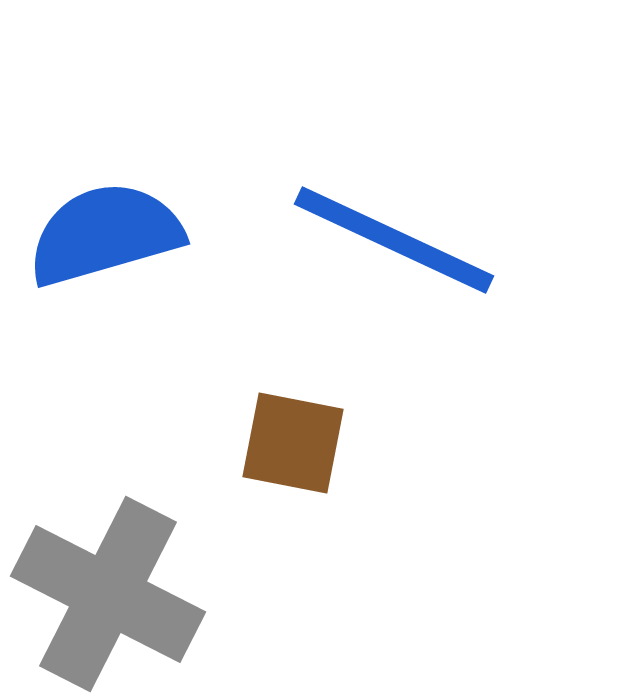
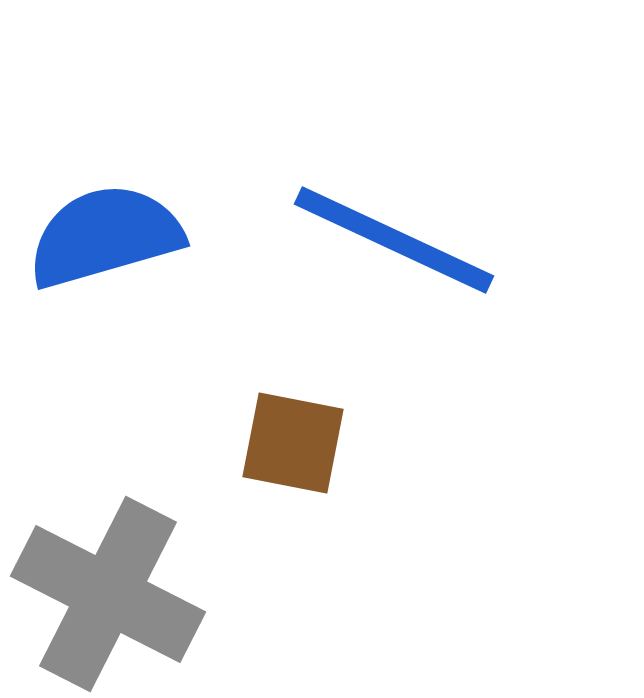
blue semicircle: moved 2 px down
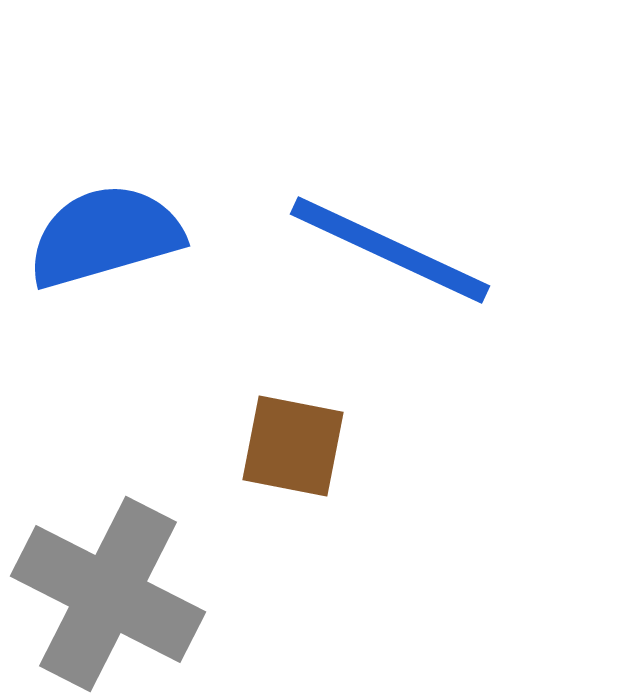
blue line: moved 4 px left, 10 px down
brown square: moved 3 px down
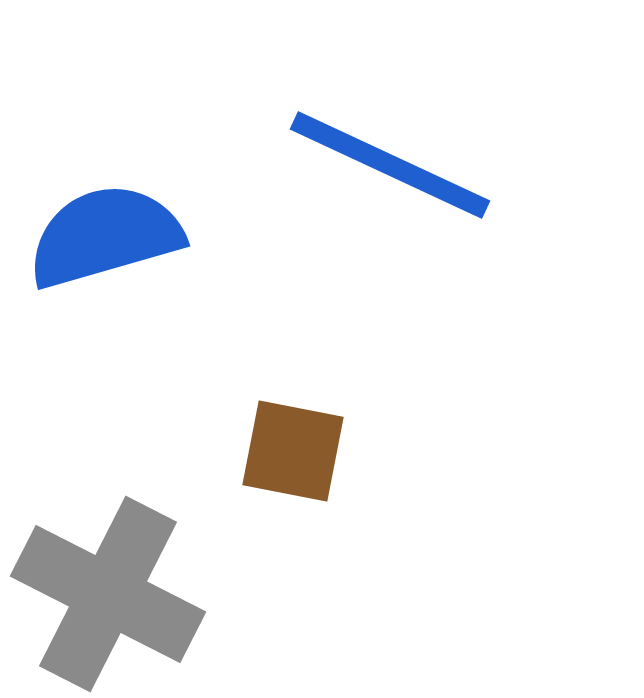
blue line: moved 85 px up
brown square: moved 5 px down
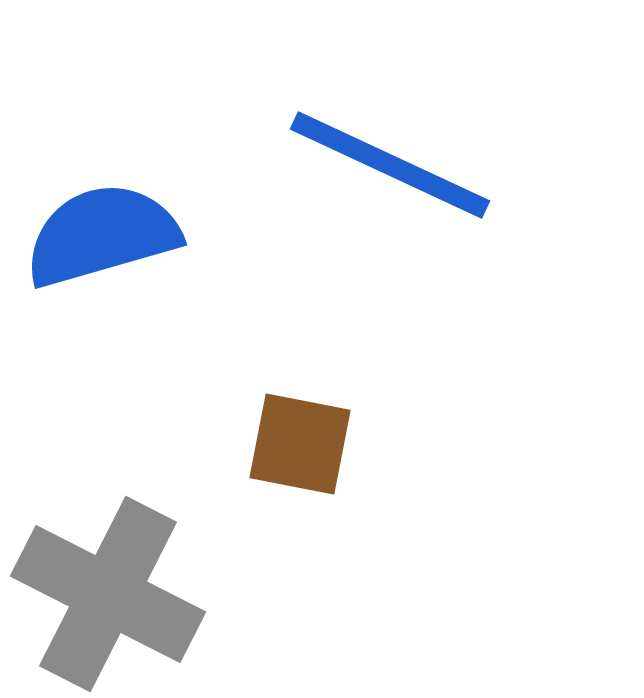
blue semicircle: moved 3 px left, 1 px up
brown square: moved 7 px right, 7 px up
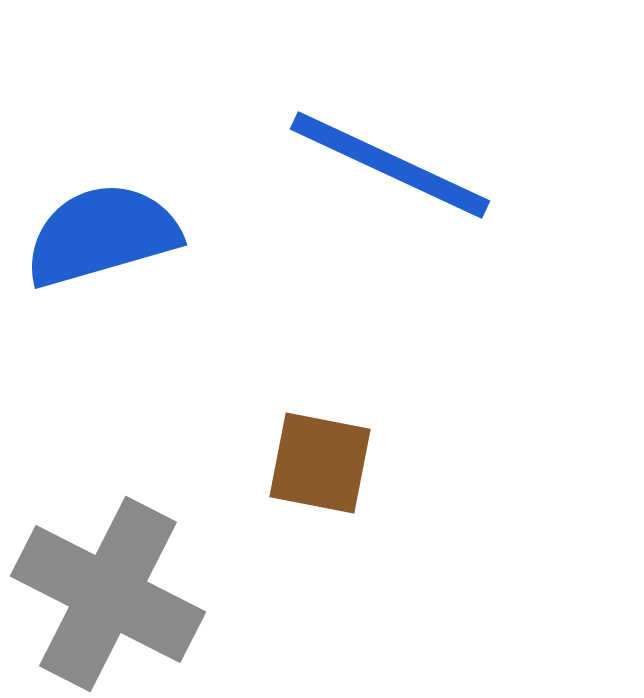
brown square: moved 20 px right, 19 px down
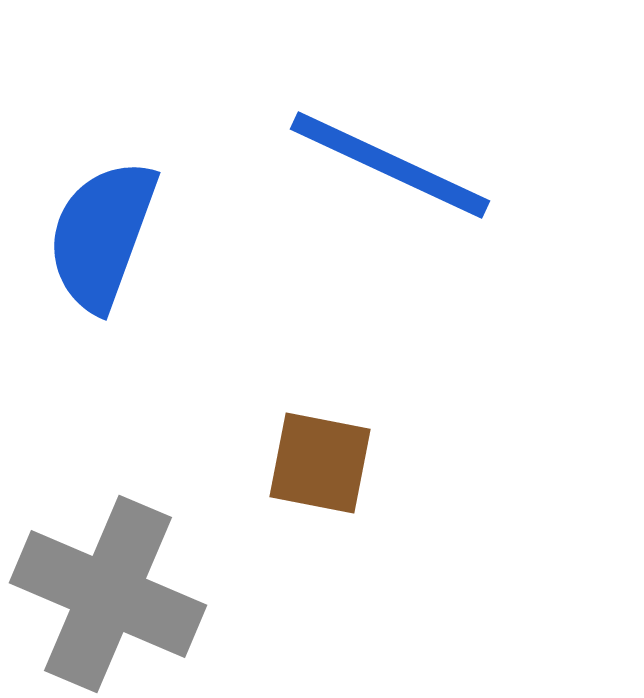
blue semicircle: rotated 54 degrees counterclockwise
gray cross: rotated 4 degrees counterclockwise
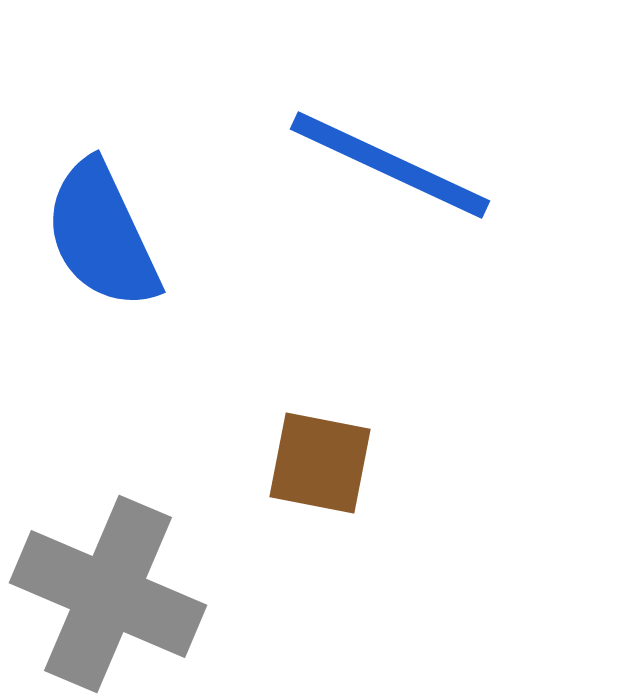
blue semicircle: rotated 45 degrees counterclockwise
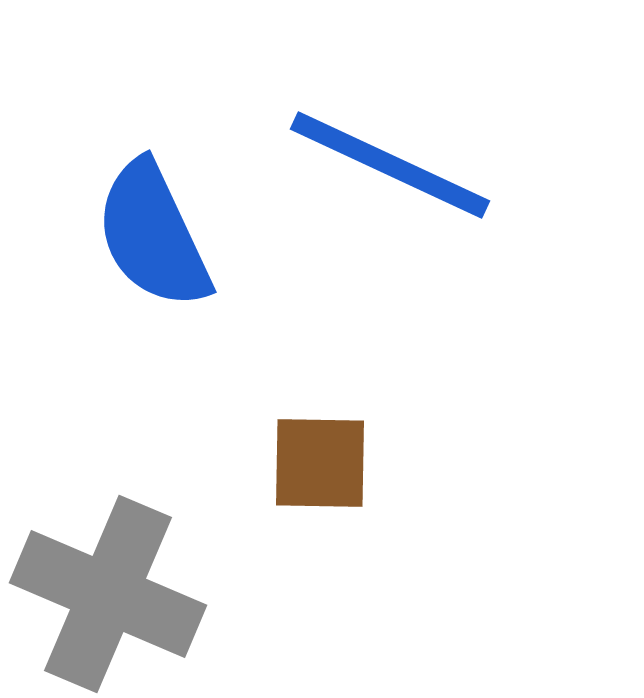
blue semicircle: moved 51 px right
brown square: rotated 10 degrees counterclockwise
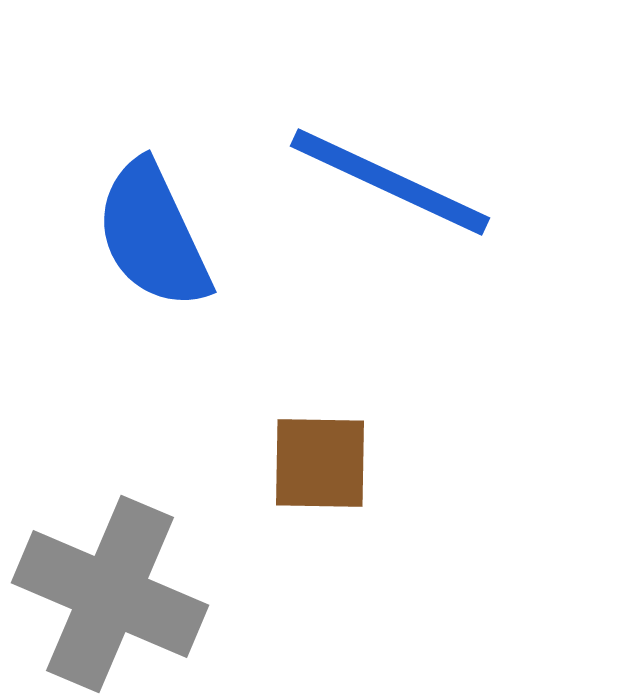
blue line: moved 17 px down
gray cross: moved 2 px right
